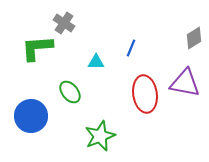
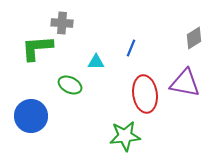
gray cross: moved 2 px left; rotated 30 degrees counterclockwise
green ellipse: moved 7 px up; rotated 25 degrees counterclockwise
green star: moved 25 px right; rotated 16 degrees clockwise
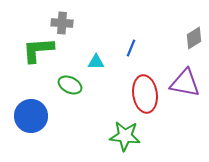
green L-shape: moved 1 px right, 2 px down
green star: rotated 12 degrees clockwise
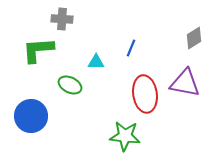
gray cross: moved 4 px up
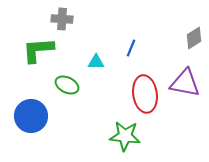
green ellipse: moved 3 px left
